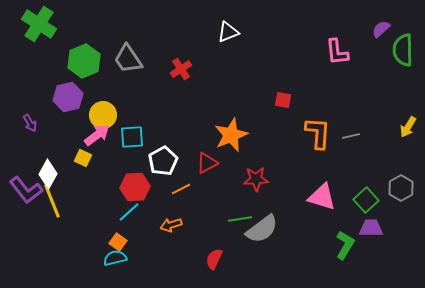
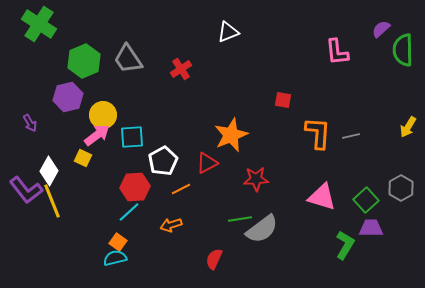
white diamond: moved 1 px right, 3 px up
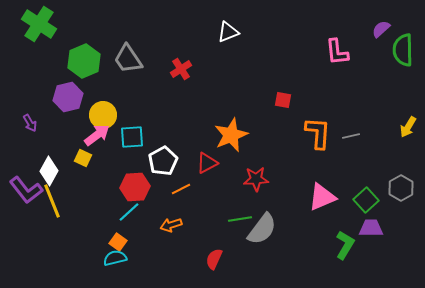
pink triangle: rotated 40 degrees counterclockwise
gray semicircle: rotated 16 degrees counterclockwise
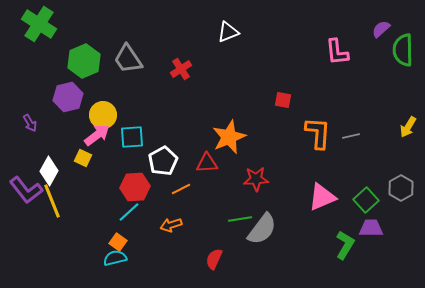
orange star: moved 2 px left, 2 px down
red triangle: rotated 25 degrees clockwise
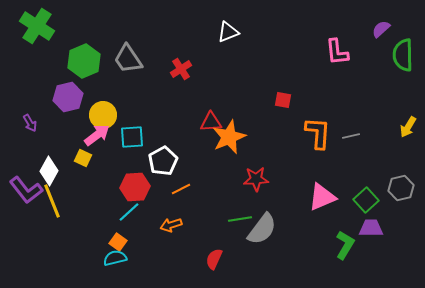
green cross: moved 2 px left, 2 px down
green semicircle: moved 5 px down
red triangle: moved 4 px right, 41 px up
gray hexagon: rotated 15 degrees clockwise
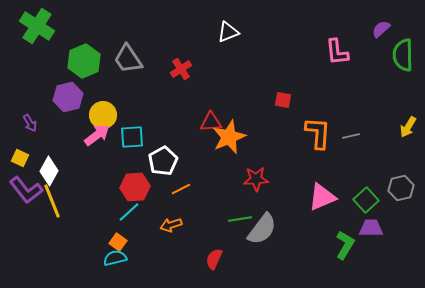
yellow square: moved 63 px left
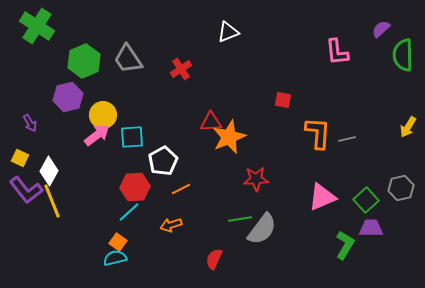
gray line: moved 4 px left, 3 px down
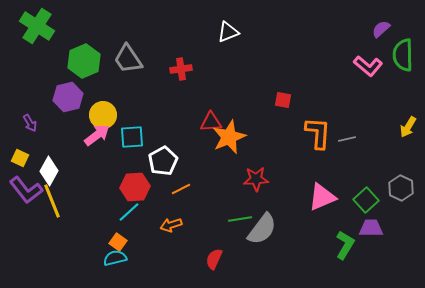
pink L-shape: moved 31 px right, 14 px down; rotated 44 degrees counterclockwise
red cross: rotated 25 degrees clockwise
gray hexagon: rotated 20 degrees counterclockwise
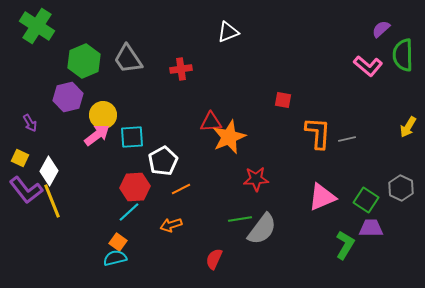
green square: rotated 15 degrees counterclockwise
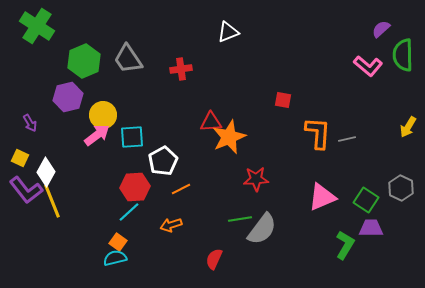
white diamond: moved 3 px left, 1 px down
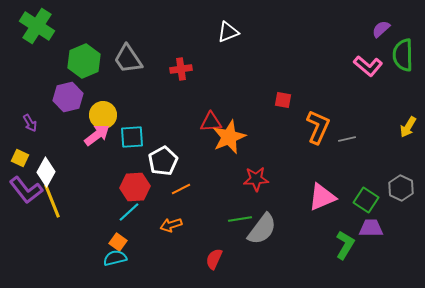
orange L-shape: moved 6 px up; rotated 20 degrees clockwise
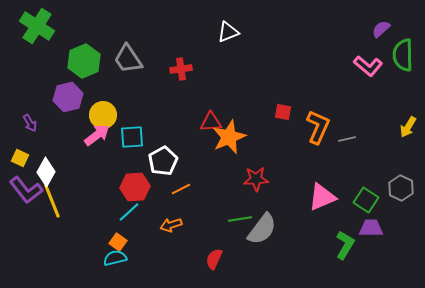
red square: moved 12 px down
